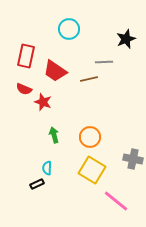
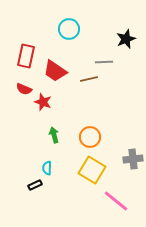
gray cross: rotated 18 degrees counterclockwise
black rectangle: moved 2 px left, 1 px down
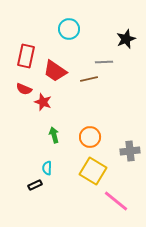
gray cross: moved 3 px left, 8 px up
yellow square: moved 1 px right, 1 px down
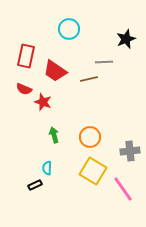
pink line: moved 7 px right, 12 px up; rotated 16 degrees clockwise
